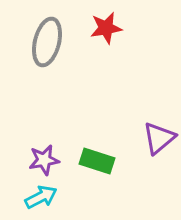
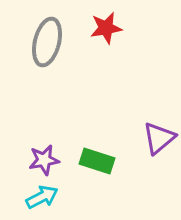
cyan arrow: moved 1 px right
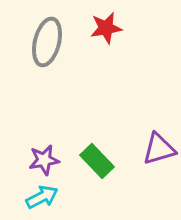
purple triangle: moved 11 px down; rotated 24 degrees clockwise
green rectangle: rotated 28 degrees clockwise
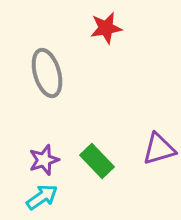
gray ellipse: moved 31 px down; rotated 30 degrees counterclockwise
purple star: rotated 8 degrees counterclockwise
cyan arrow: rotated 8 degrees counterclockwise
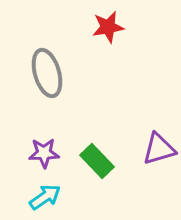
red star: moved 2 px right, 1 px up
purple star: moved 7 px up; rotated 16 degrees clockwise
cyan arrow: moved 3 px right
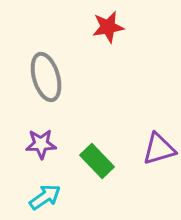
gray ellipse: moved 1 px left, 4 px down
purple star: moved 3 px left, 9 px up
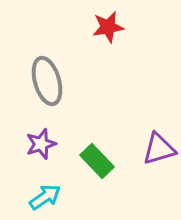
gray ellipse: moved 1 px right, 4 px down
purple star: rotated 16 degrees counterclockwise
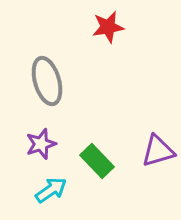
purple triangle: moved 1 px left, 2 px down
cyan arrow: moved 6 px right, 7 px up
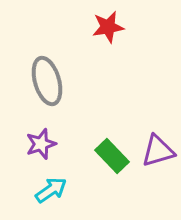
green rectangle: moved 15 px right, 5 px up
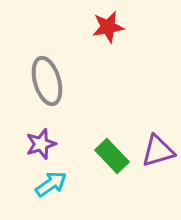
cyan arrow: moved 6 px up
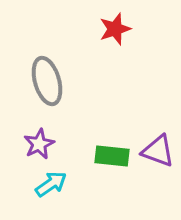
red star: moved 7 px right, 2 px down; rotated 8 degrees counterclockwise
purple star: moved 2 px left; rotated 8 degrees counterclockwise
purple triangle: rotated 36 degrees clockwise
green rectangle: rotated 40 degrees counterclockwise
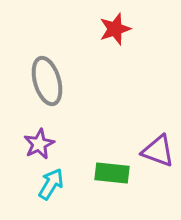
green rectangle: moved 17 px down
cyan arrow: rotated 24 degrees counterclockwise
